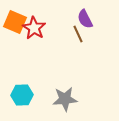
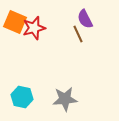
red star: rotated 25 degrees clockwise
cyan hexagon: moved 2 px down; rotated 15 degrees clockwise
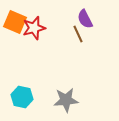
gray star: moved 1 px right, 1 px down
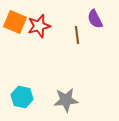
purple semicircle: moved 10 px right
red star: moved 5 px right, 2 px up
brown line: moved 1 px left, 1 px down; rotated 18 degrees clockwise
